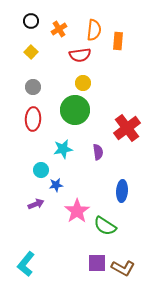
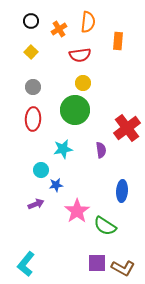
orange semicircle: moved 6 px left, 8 px up
purple semicircle: moved 3 px right, 2 px up
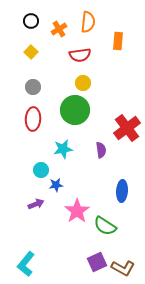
purple square: moved 1 px up; rotated 24 degrees counterclockwise
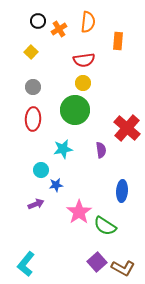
black circle: moved 7 px right
red semicircle: moved 4 px right, 5 px down
red cross: rotated 12 degrees counterclockwise
pink star: moved 2 px right, 1 px down
purple square: rotated 18 degrees counterclockwise
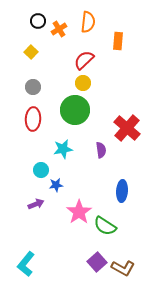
red semicircle: rotated 145 degrees clockwise
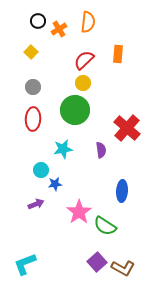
orange rectangle: moved 13 px down
blue star: moved 1 px left, 1 px up
cyan L-shape: moved 1 px left; rotated 30 degrees clockwise
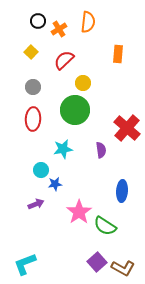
red semicircle: moved 20 px left
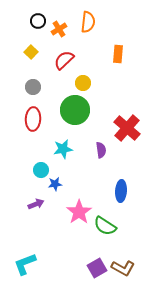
blue ellipse: moved 1 px left
purple square: moved 6 px down; rotated 12 degrees clockwise
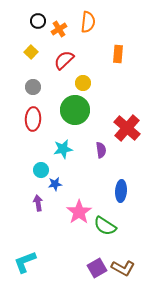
purple arrow: moved 2 px right, 1 px up; rotated 77 degrees counterclockwise
cyan L-shape: moved 2 px up
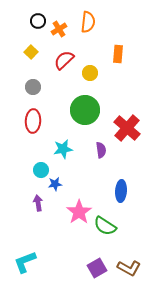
yellow circle: moved 7 px right, 10 px up
green circle: moved 10 px right
red ellipse: moved 2 px down
brown L-shape: moved 6 px right
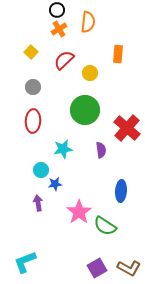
black circle: moved 19 px right, 11 px up
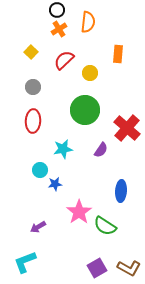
purple semicircle: rotated 42 degrees clockwise
cyan circle: moved 1 px left
purple arrow: moved 24 px down; rotated 112 degrees counterclockwise
